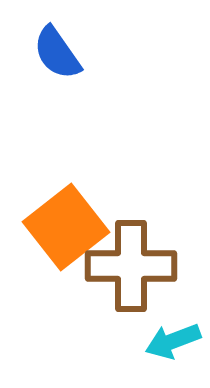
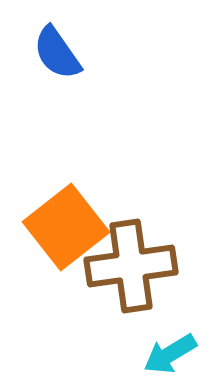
brown cross: rotated 8 degrees counterclockwise
cyan arrow: moved 3 px left, 13 px down; rotated 10 degrees counterclockwise
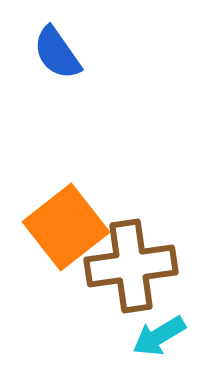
cyan arrow: moved 11 px left, 18 px up
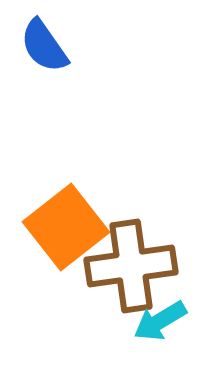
blue semicircle: moved 13 px left, 7 px up
cyan arrow: moved 1 px right, 15 px up
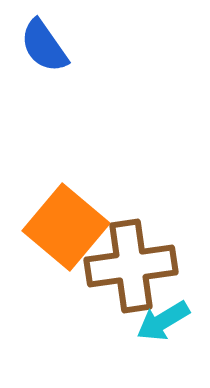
orange square: rotated 12 degrees counterclockwise
cyan arrow: moved 3 px right
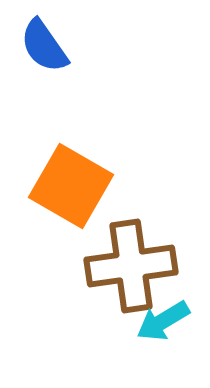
orange square: moved 5 px right, 41 px up; rotated 10 degrees counterclockwise
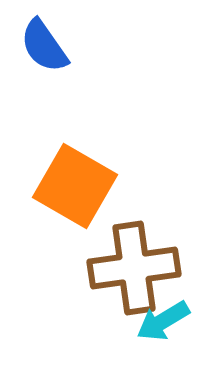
orange square: moved 4 px right
brown cross: moved 3 px right, 2 px down
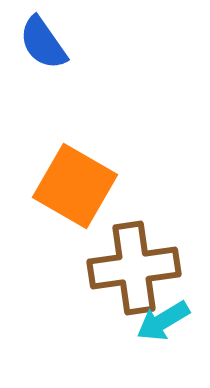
blue semicircle: moved 1 px left, 3 px up
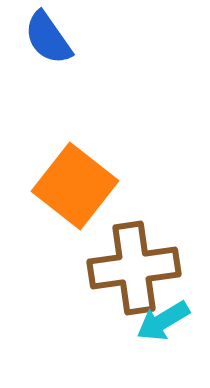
blue semicircle: moved 5 px right, 5 px up
orange square: rotated 8 degrees clockwise
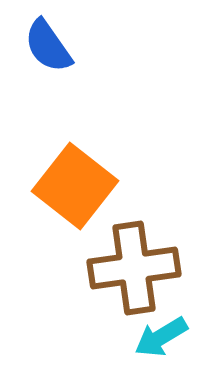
blue semicircle: moved 8 px down
cyan arrow: moved 2 px left, 16 px down
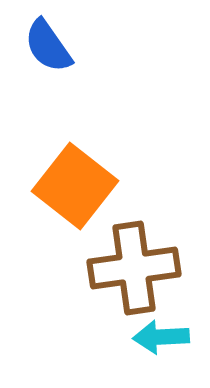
cyan arrow: rotated 28 degrees clockwise
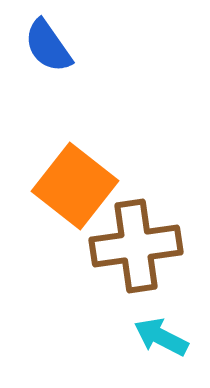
brown cross: moved 2 px right, 22 px up
cyan arrow: rotated 30 degrees clockwise
